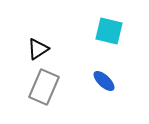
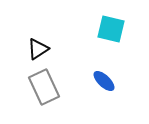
cyan square: moved 2 px right, 2 px up
gray rectangle: rotated 48 degrees counterclockwise
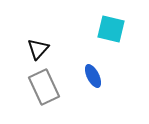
black triangle: rotated 15 degrees counterclockwise
blue ellipse: moved 11 px left, 5 px up; rotated 20 degrees clockwise
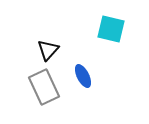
black triangle: moved 10 px right, 1 px down
blue ellipse: moved 10 px left
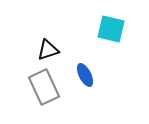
black triangle: rotated 30 degrees clockwise
blue ellipse: moved 2 px right, 1 px up
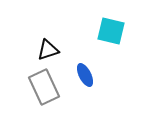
cyan square: moved 2 px down
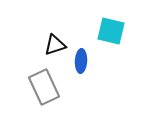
black triangle: moved 7 px right, 5 px up
blue ellipse: moved 4 px left, 14 px up; rotated 30 degrees clockwise
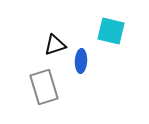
gray rectangle: rotated 8 degrees clockwise
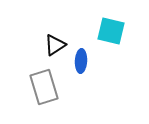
black triangle: rotated 15 degrees counterclockwise
